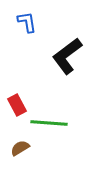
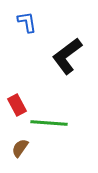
brown semicircle: rotated 24 degrees counterclockwise
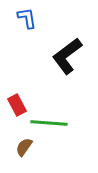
blue L-shape: moved 4 px up
brown semicircle: moved 4 px right, 1 px up
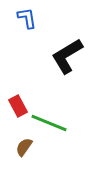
black L-shape: rotated 6 degrees clockwise
red rectangle: moved 1 px right, 1 px down
green line: rotated 18 degrees clockwise
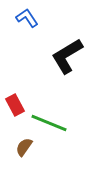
blue L-shape: rotated 25 degrees counterclockwise
red rectangle: moved 3 px left, 1 px up
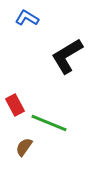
blue L-shape: rotated 25 degrees counterclockwise
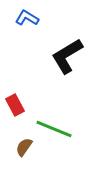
green line: moved 5 px right, 6 px down
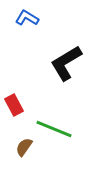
black L-shape: moved 1 px left, 7 px down
red rectangle: moved 1 px left
